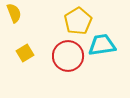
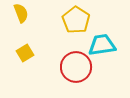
yellow semicircle: moved 7 px right
yellow pentagon: moved 2 px left, 1 px up; rotated 8 degrees counterclockwise
red circle: moved 8 px right, 11 px down
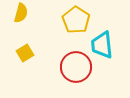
yellow semicircle: rotated 36 degrees clockwise
cyan trapezoid: rotated 88 degrees counterclockwise
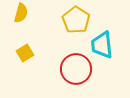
red circle: moved 2 px down
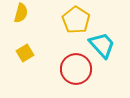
cyan trapezoid: rotated 144 degrees clockwise
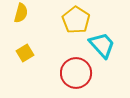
red circle: moved 4 px down
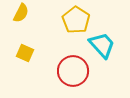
yellow semicircle: rotated 12 degrees clockwise
yellow square: rotated 36 degrees counterclockwise
red circle: moved 3 px left, 2 px up
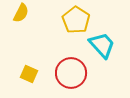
yellow square: moved 4 px right, 21 px down
red circle: moved 2 px left, 2 px down
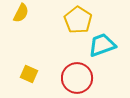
yellow pentagon: moved 2 px right
cyan trapezoid: rotated 68 degrees counterclockwise
red circle: moved 6 px right, 5 px down
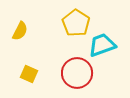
yellow semicircle: moved 1 px left, 18 px down
yellow pentagon: moved 2 px left, 3 px down
red circle: moved 5 px up
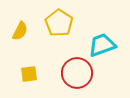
yellow pentagon: moved 17 px left
yellow square: rotated 30 degrees counterclockwise
